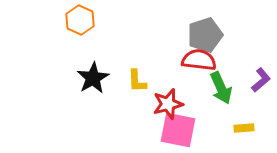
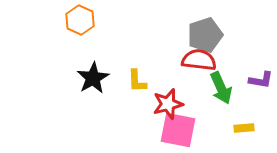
purple L-shape: rotated 50 degrees clockwise
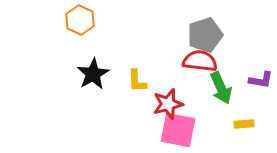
red semicircle: moved 1 px right, 1 px down
black star: moved 4 px up
yellow rectangle: moved 4 px up
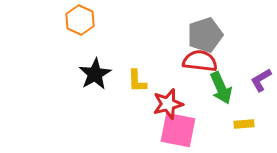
black star: moved 2 px right
purple L-shape: rotated 140 degrees clockwise
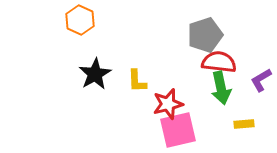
red semicircle: moved 19 px right, 1 px down
green arrow: rotated 12 degrees clockwise
pink square: rotated 24 degrees counterclockwise
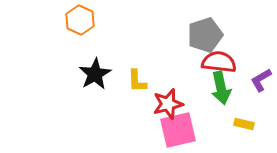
yellow rectangle: rotated 18 degrees clockwise
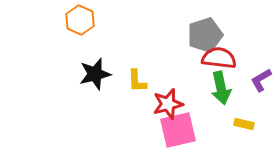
red semicircle: moved 4 px up
black star: rotated 16 degrees clockwise
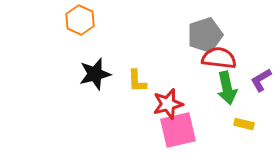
green arrow: moved 6 px right
